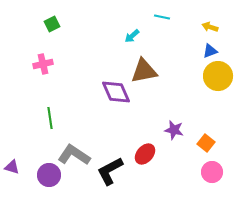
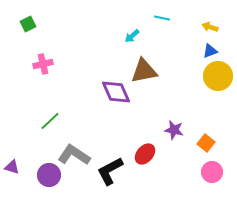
cyan line: moved 1 px down
green square: moved 24 px left
green line: moved 3 px down; rotated 55 degrees clockwise
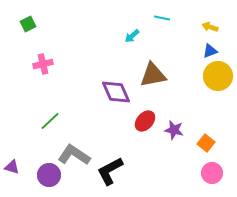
brown triangle: moved 9 px right, 4 px down
red ellipse: moved 33 px up
pink circle: moved 1 px down
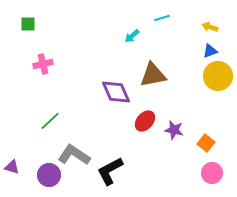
cyan line: rotated 28 degrees counterclockwise
green square: rotated 28 degrees clockwise
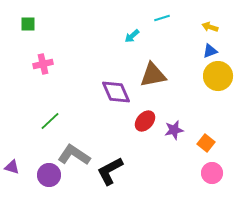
purple star: rotated 24 degrees counterclockwise
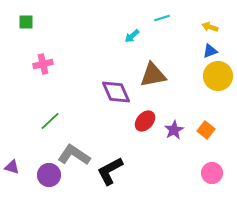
green square: moved 2 px left, 2 px up
purple star: rotated 18 degrees counterclockwise
orange square: moved 13 px up
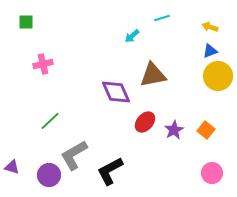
red ellipse: moved 1 px down
gray L-shape: rotated 64 degrees counterclockwise
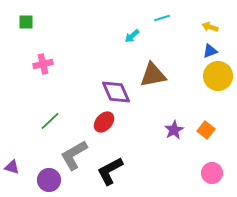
red ellipse: moved 41 px left
purple circle: moved 5 px down
